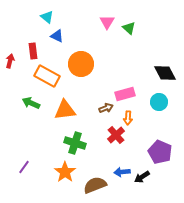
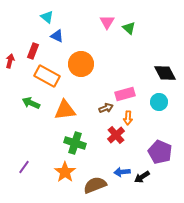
red rectangle: rotated 28 degrees clockwise
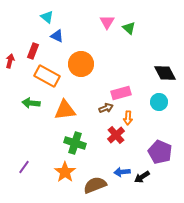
pink rectangle: moved 4 px left, 1 px up
green arrow: rotated 18 degrees counterclockwise
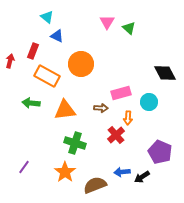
cyan circle: moved 10 px left
brown arrow: moved 5 px left; rotated 24 degrees clockwise
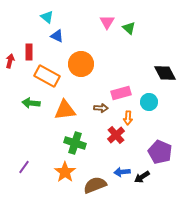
red rectangle: moved 4 px left, 1 px down; rotated 21 degrees counterclockwise
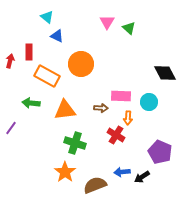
pink rectangle: moved 3 px down; rotated 18 degrees clockwise
red cross: rotated 18 degrees counterclockwise
purple line: moved 13 px left, 39 px up
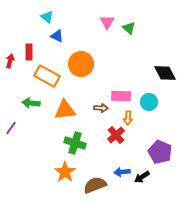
red cross: rotated 18 degrees clockwise
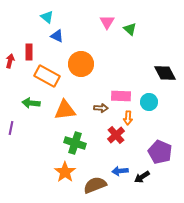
green triangle: moved 1 px right, 1 px down
purple line: rotated 24 degrees counterclockwise
blue arrow: moved 2 px left, 1 px up
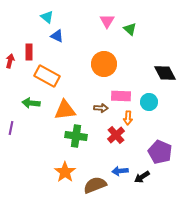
pink triangle: moved 1 px up
orange circle: moved 23 px right
green cross: moved 1 px right, 7 px up; rotated 10 degrees counterclockwise
